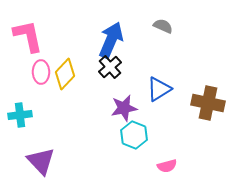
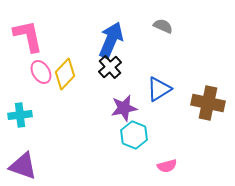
pink ellipse: rotated 30 degrees counterclockwise
purple triangle: moved 18 px left, 5 px down; rotated 28 degrees counterclockwise
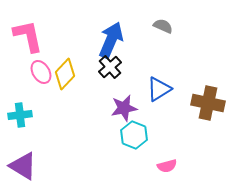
purple triangle: rotated 12 degrees clockwise
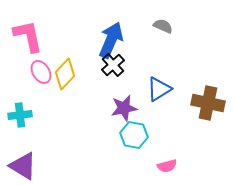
black cross: moved 3 px right, 2 px up
cyan hexagon: rotated 12 degrees counterclockwise
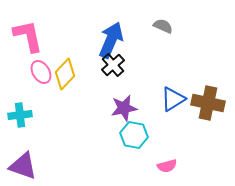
blue triangle: moved 14 px right, 10 px down
purple triangle: rotated 12 degrees counterclockwise
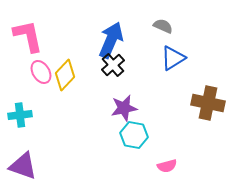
yellow diamond: moved 1 px down
blue triangle: moved 41 px up
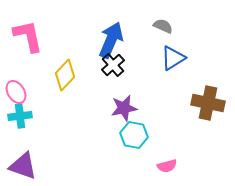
pink ellipse: moved 25 px left, 20 px down
cyan cross: moved 1 px down
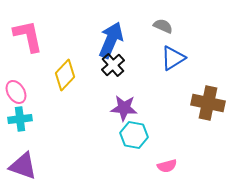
purple star: rotated 16 degrees clockwise
cyan cross: moved 3 px down
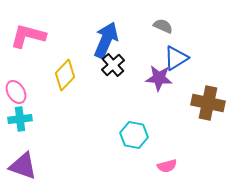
pink L-shape: rotated 63 degrees counterclockwise
blue arrow: moved 5 px left
blue triangle: moved 3 px right
purple star: moved 35 px right, 30 px up
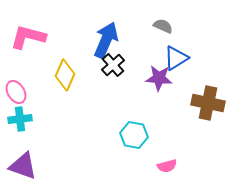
pink L-shape: moved 1 px down
yellow diamond: rotated 20 degrees counterclockwise
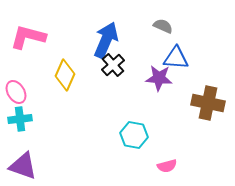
blue triangle: rotated 36 degrees clockwise
